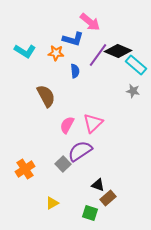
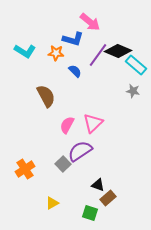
blue semicircle: rotated 40 degrees counterclockwise
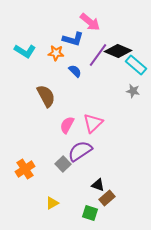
brown rectangle: moved 1 px left
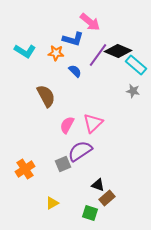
gray square: rotated 21 degrees clockwise
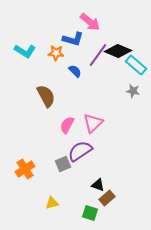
yellow triangle: rotated 16 degrees clockwise
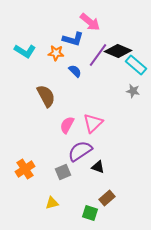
gray square: moved 8 px down
black triangle: moved 18 px up
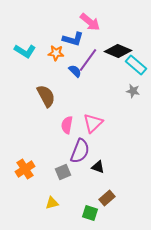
purple line: moved 10 px left, 5 px down
pink semicircle: rotated 18 degrees counterclockwise
purple semicircle: rotated 145 degrees clockwise
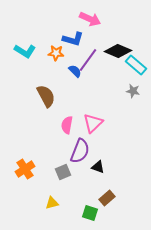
pink arrow: moved 3 px up; rotated 15 degrees counterclockwise
